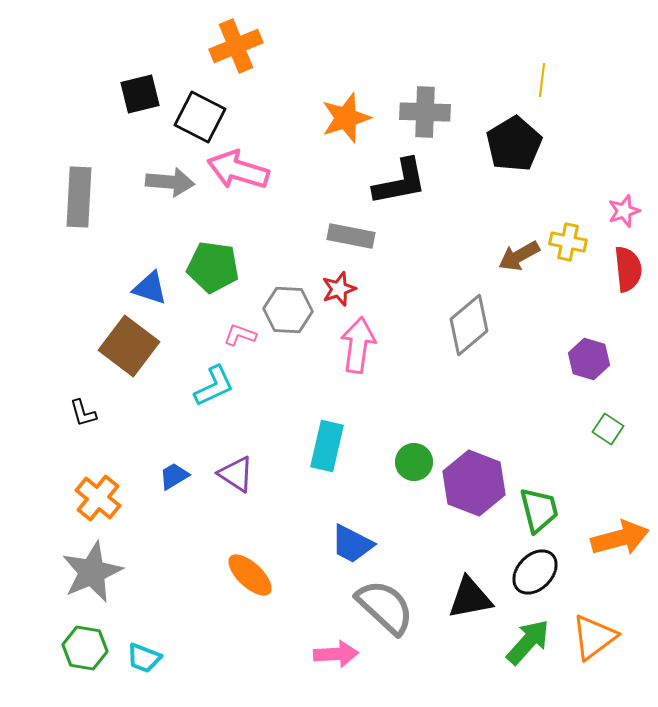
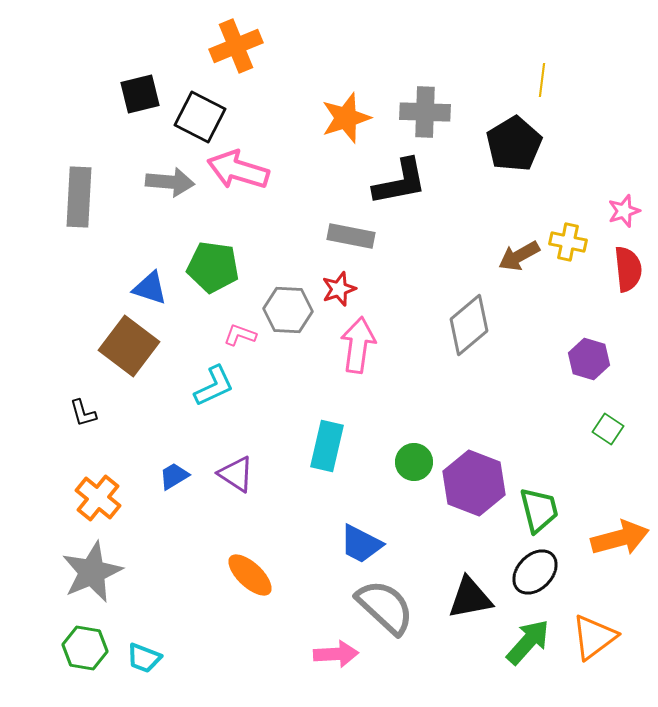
blue trapezoid at (352, 544): moved 9 px right
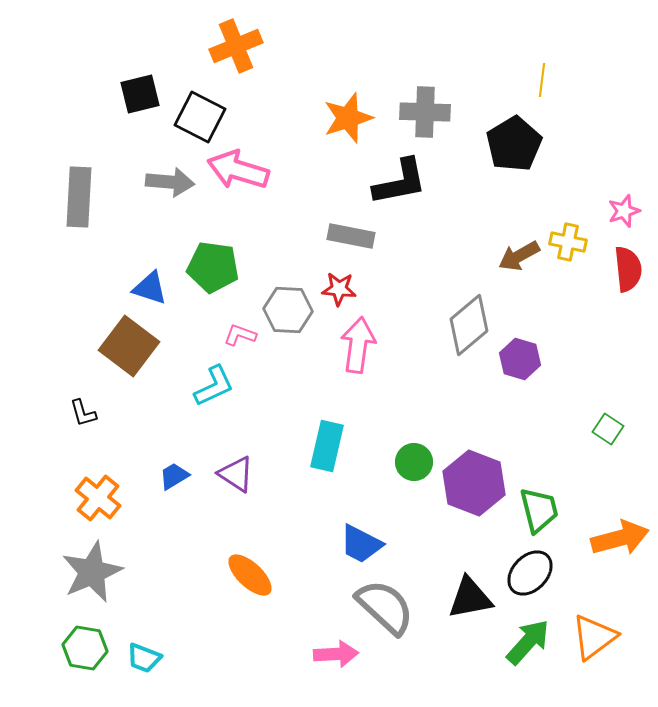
orange star at (346, 118): moved 2 px right
red star at (339, 289): rotated 24 degrees clockwise
purple hexagon at (589, 359): moved 69 px left
black ellipse at (535, 572): moved 5 px left, 1 px down
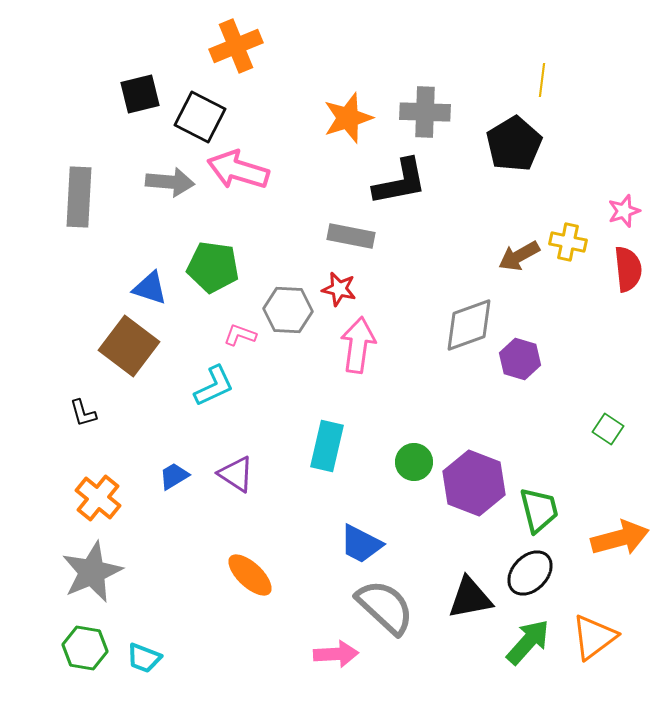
red star at (339, 289): rotated 8 degrees clockwise
gray diamond at (469, 325): rotated 20 degrees clockwise
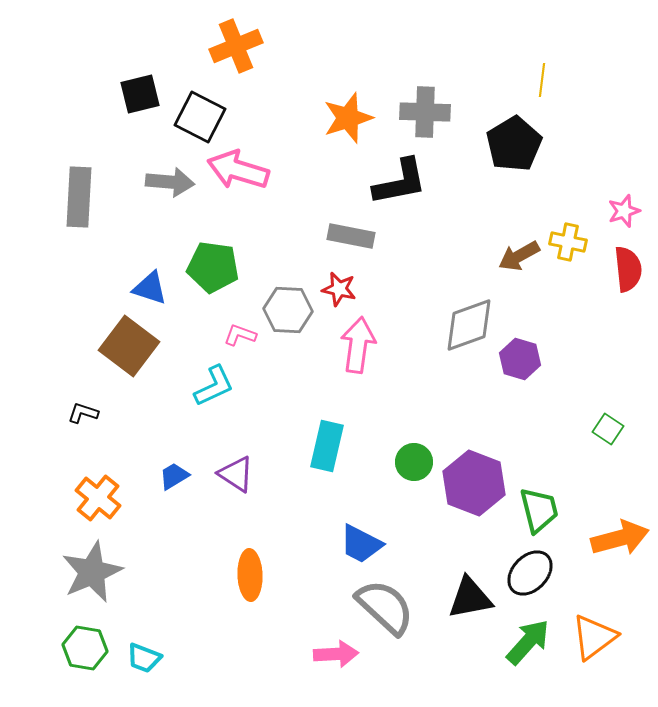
black L-shape at (83, 413): rotated 124 degrees clockwise
orange ellipse at (250, 575): rotated 45 degrees clockwise
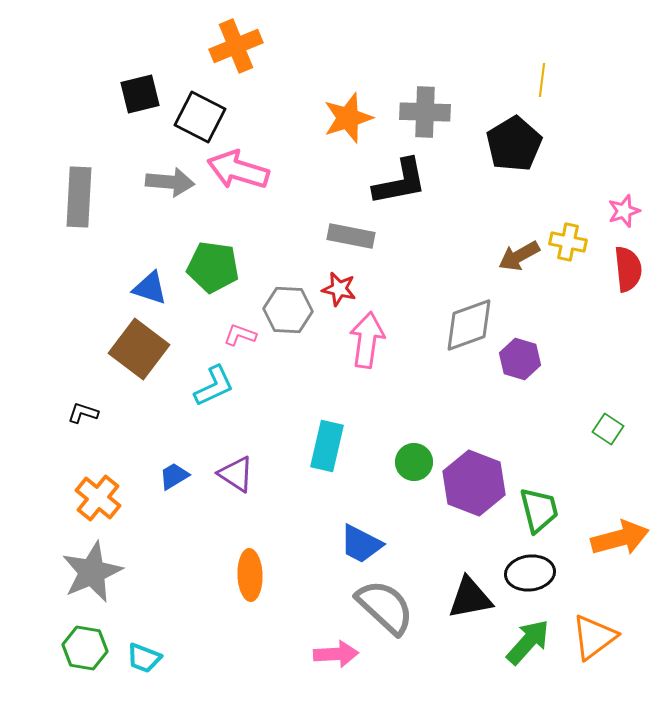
pink arrow at (358, 345): moved 9 px right, 5 px up
brown square at (129, 346): moved 10 px right, 3 px down
black ellipse at (530, 573): rotated 39 degrees clockwise
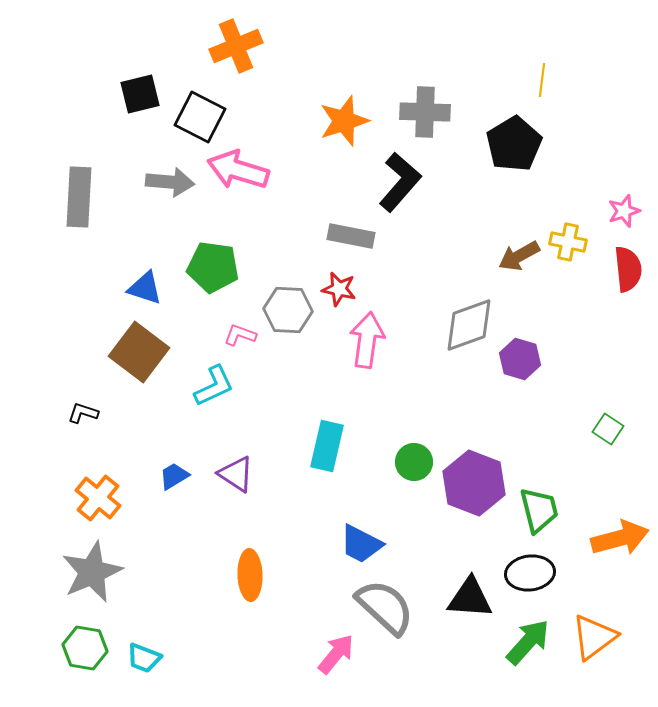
orange star at (348, 118): moved 4 px left, 3 px down
black L-shape at (400, 182): rotated 38 degrees counterclockwise
blue triangle at (150, 288): moved 5 px left
brown square at (139, 349): moved 3 px down
black triangle at (470, 598): rotated 15 degrees clockwise
pink arrow at (336, 654): rotated 48 degrees counterclockwise
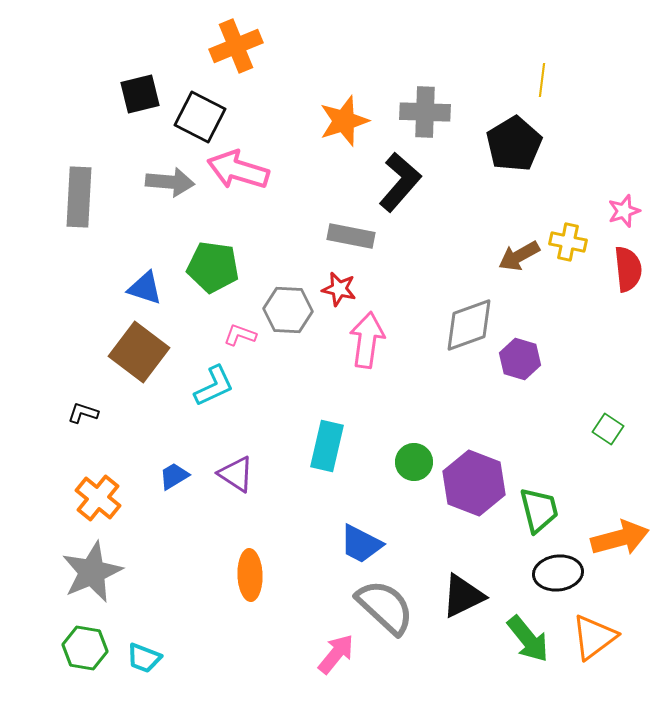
black ellipse at (530, 573): moved 28 px right
black triangle at (470, 598): moved 7 px left, 2 px up; rotated 30 degrees counterclockwise
green arrow at (528, 642): moved 3 px up; rotated 99 degrees clockwise
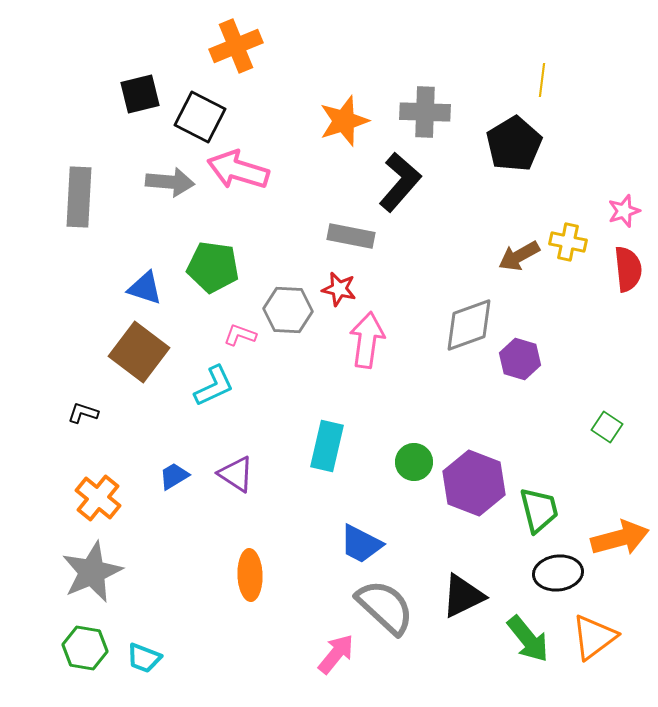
green square at (608, 429): moved 1 px left, 2 px up
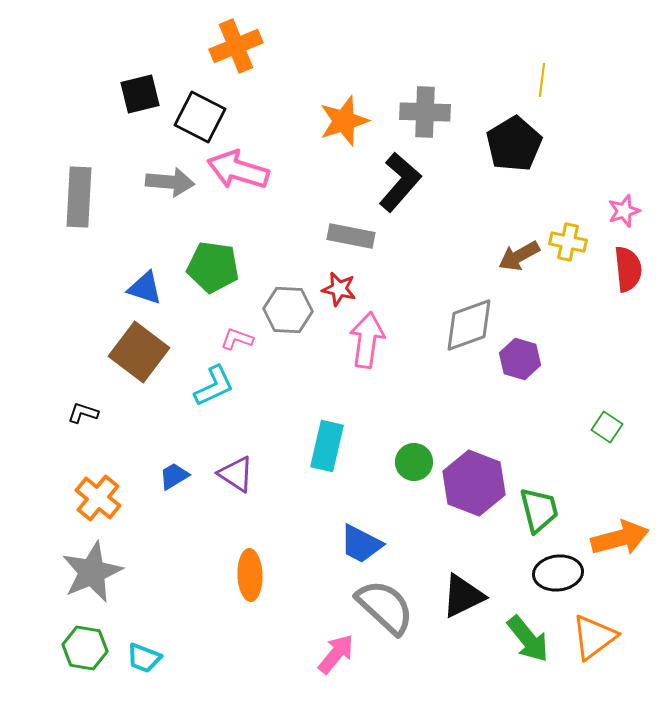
pink L-shape at (240, 335): moved 3 px left, 4 px down
